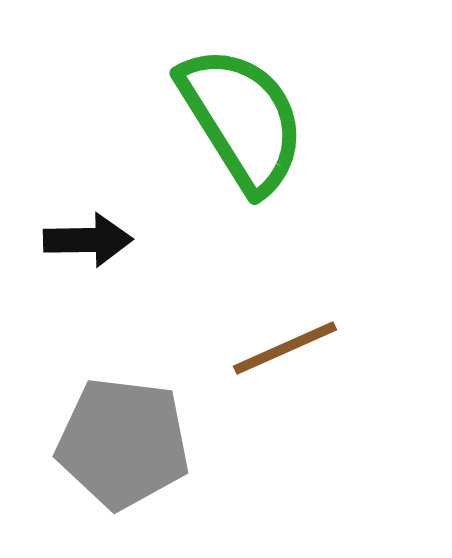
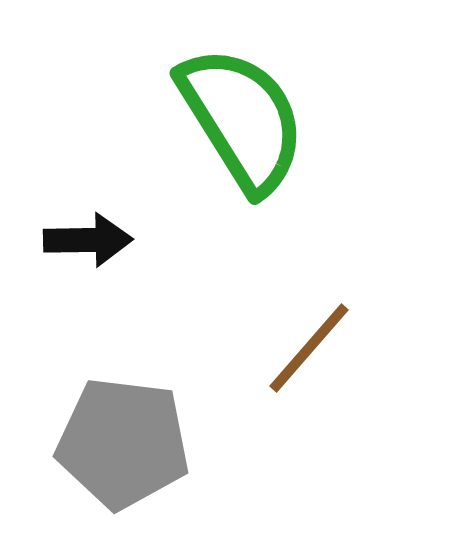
brown line: moved 24 px right; rotated 25 degrees counterclockwise
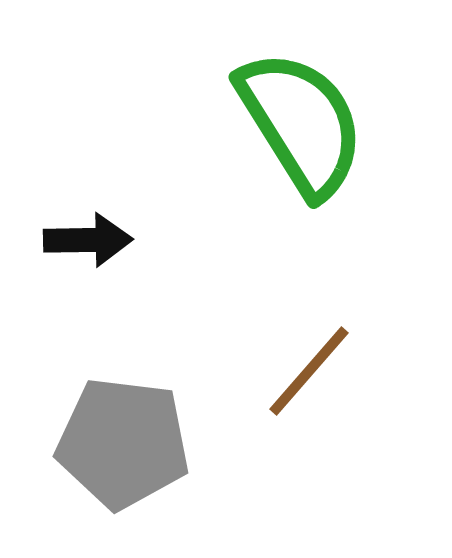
green semicircle: moved 59 px right, 4 px down
brown line: moved 23 px down
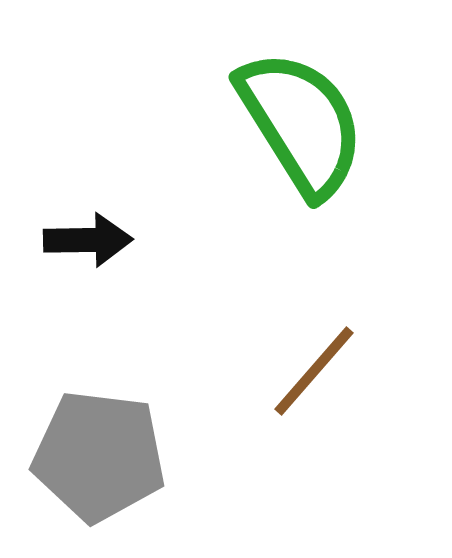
brown line: moved 5 px right
gray pentagon: moved 24 px left, 13 px down
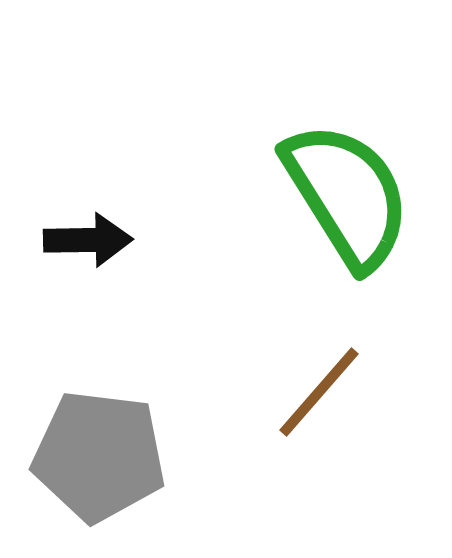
green semicircle: moved 46 px right, 72 px down
brown line: moved 5 px right, 21 px down
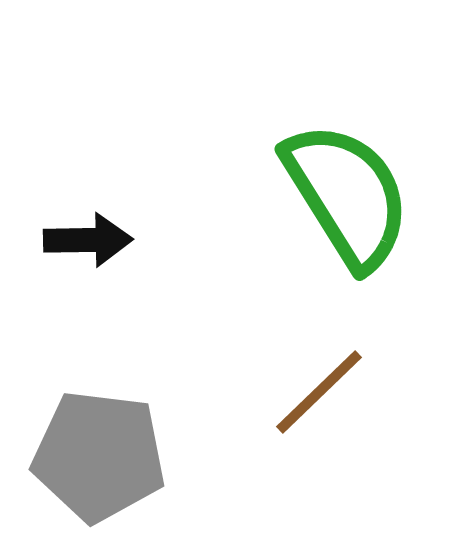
brown line: rotated 5 degrees clockwise
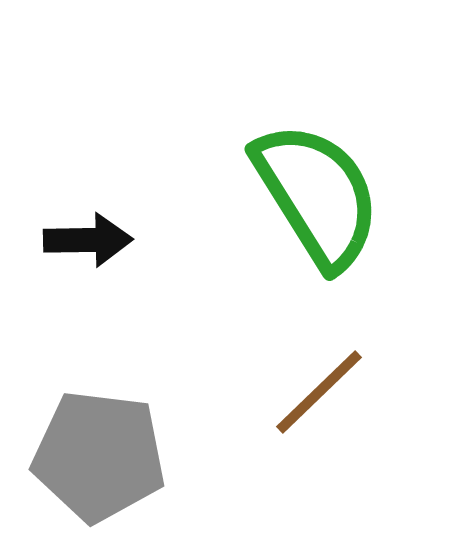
green semicircle: moved 30 px left
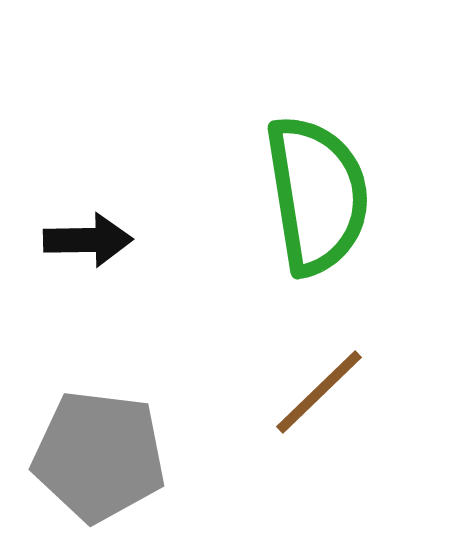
green semicircle: rotated 23 degrees clockwise
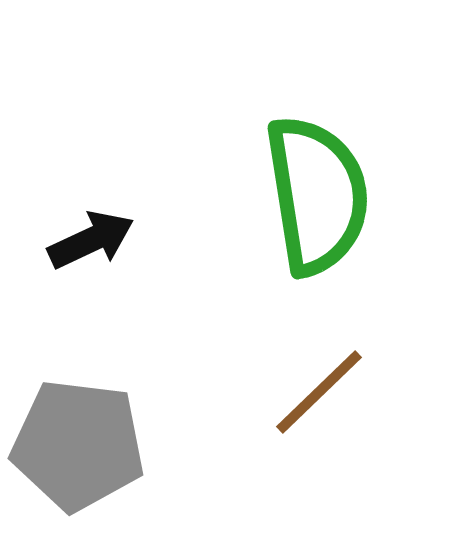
black arrow: moved 3 px right; rotated 24 degrees counterclockwise
gray pentagon: moved 21 px left, 11 px up
